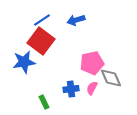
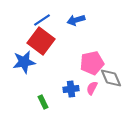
green rectangle: moved 1 px left
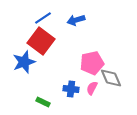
blue line: moved 1 px right, 2 px up
blue star: rotated 10 degrees counterclockwise
blue cross: rotated 14 degrees clockwise
green rectangle: rotated 40 degrees counterclockwise
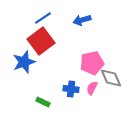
blue arrow: moved 6 px right
red square: rotated 16 degrees clockwise
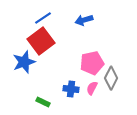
blue arrow: moved 2 px right
gray diamond: rotated 50 degrees clockwise
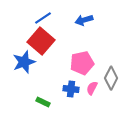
red square: rotated 12 degrees counterclockwise
pink pentagon: moved 10 px left
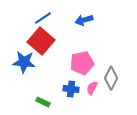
blue star: rotated 25 degrees clockwise
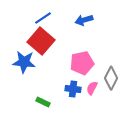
blue cross: moved 2 px right
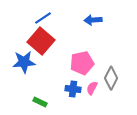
blue arrow: moved 9 px right; rotated 12 degrees clockwise
blue star: rotated 10 degrees counterclockwise
green rectangle: moved 3 px left
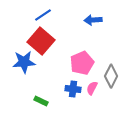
blue line: moved 3 px up
pink pentagon: rotated 10 degrees counterclockwise
gray diamond: moved 2 px up
green rectangle: moved 1 px right, 1 px up
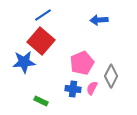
blue arrow: moved 6 px right
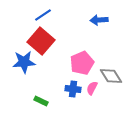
gray diamond: rotated 60 degrees counterclockwise
